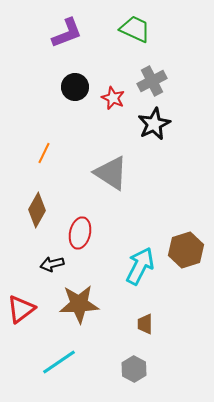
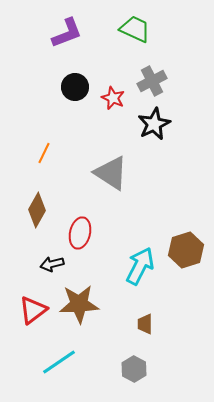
red triangle: moved 12 px right, 1 px down
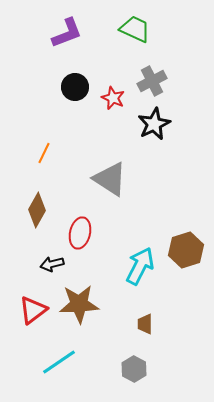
gray triangle: moved 1 px left, 6 px down
